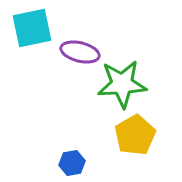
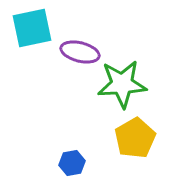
yellow pentagon: moved 3 px down
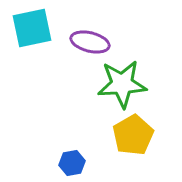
purple ellipse: moved 10 px right, 10 px up
yellow pentagon: moved 2 px left, 3 px up
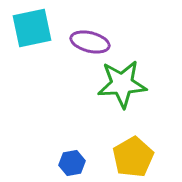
yellow pentagon: moved 22 px down
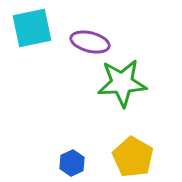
green star: moved 1 px up
yellow pentagon: rotated 12 degrees counterclockwise
blue hexagon: rotated 15 degrees counterclockwise
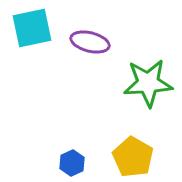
green star: moved 26 px right
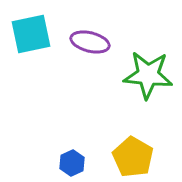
cyan square: moved 1 px left, 6 px down
green star: moved 8 px up; rotated 9 degrees clockwise
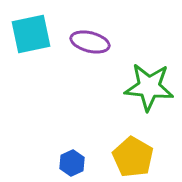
green star: moved 1 px right, 12 px down
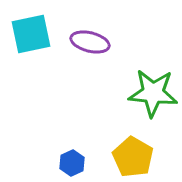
green star: moved 4 px right, 6 px down
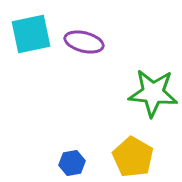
purple ellipse: moved 6 px left
blue hexagon: rotated 15 degrees clockwise
